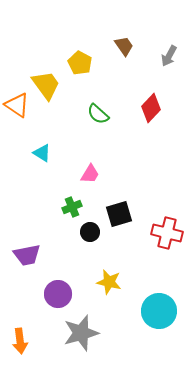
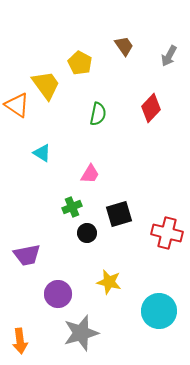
green semicircle: rotated 120 degrees counterclockwise
black circle: moved 3 px left, 1 px down
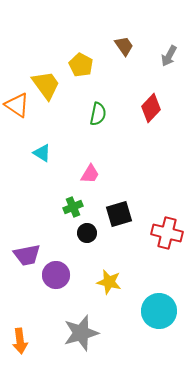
yellow pentagon: moved 1 px right, 2 px down
green cross: moved 1 px right
purple circle: moved 2 px left, 19 px up
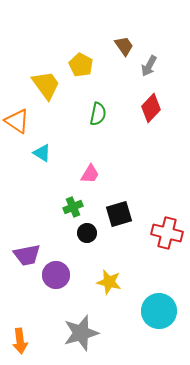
gray arrow: moved 20 px left, 10 px down
orange triangle: moved 16 px down
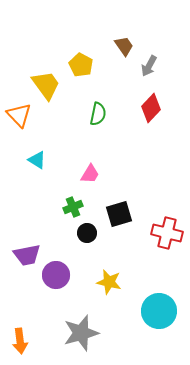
orange triangle: moved 2 px right, 6 px up; rotated 12 degrees clockwise
cyan triangle: moved 5 px left, 7 px down
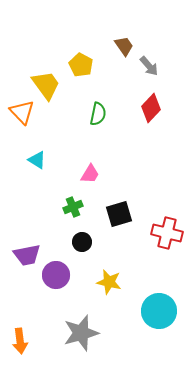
gray arrow: rotated 70 degrees counterclockwise
orange triangle: moved 3 px right, 3 px up
black circle: moved 5 px left, 9 px down
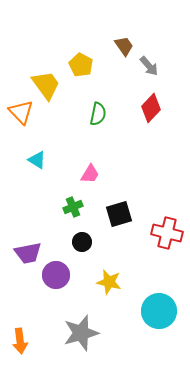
orange triangle: moved 1 px left
purple trapezoid: moved 1 px right, 2 px up
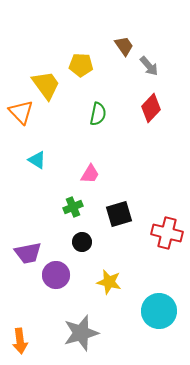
yellow pentagon: rotated 25 degrees counterclockwise
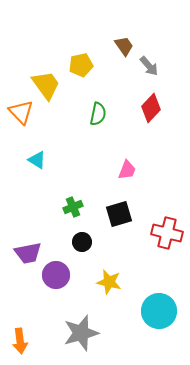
yellow pentagon: rotated 15 degrees counterclockwise
pink trapezoid: moved 37 px right, 4 px up; rotated 10 degrees counterclockwise
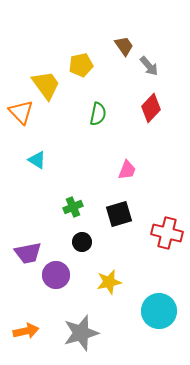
yellow star: rotated 25 degrees counterclockwise
orange arrow: moved 6 px right, 10 px up; rotated 95 degrees counterclockwise
